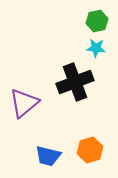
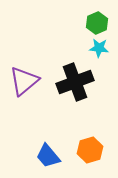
green hexagon: moved 2 px down; rotated 10 degrees counterclockwise
cyan star: moved 3 px right
purple triangle: moved 22 px up
blue trapezoid: rotated 36 degrees clockwise
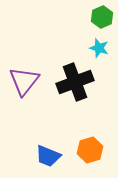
green hexagon: moved 5 px right, 6 px up
cyan star: rotated 12 degrees clockwise
purple triangle: rotated 12 degrees counterclockwise
blue trapezoid: rotated 28 degrees counterclockwise
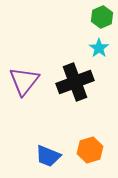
cyan star: rotated 18 degrees clockwise
